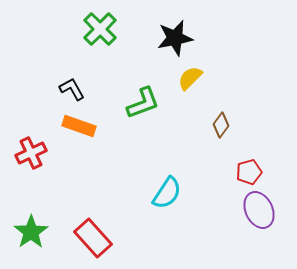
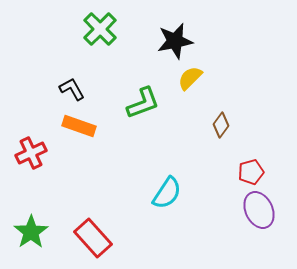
black star: moved 3 px down
red pentagon: moved 2 px right
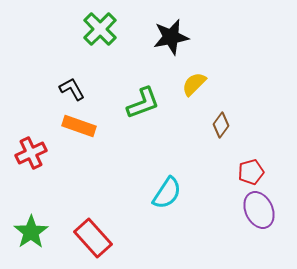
black star: moved 4 px left, 4 px up
yellow semicircle: moved 4 px right, 6 px down
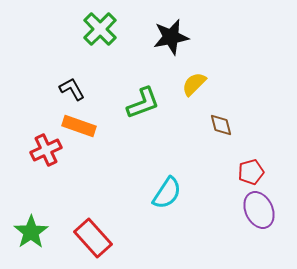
brown diamond: rotated 50 degrees counterclockwise
red cross: moved 15 px right, 3 px up
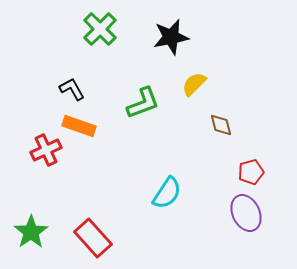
purple ellipse: moved 13 px left, 3 px down
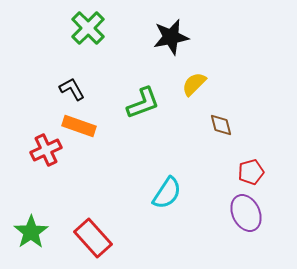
green cross: moved 12 px left, 1 px up
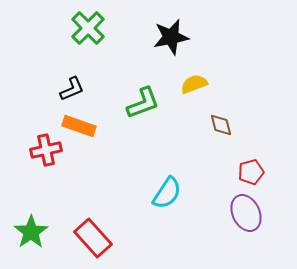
yellow semicircle: rotated 24 degrees clockwise
black L-shape: rotated 96 degrees clockwise
red cross: rotated 12 degrees clockwise
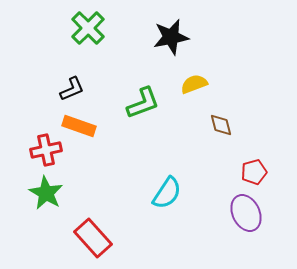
red pentagon: moved 3 px right
green star: moved 15 px right, 39 px up; rotated 8 degrees counterclockwise
